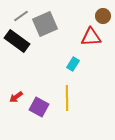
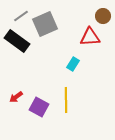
red triangle: moved 1 px left
yellow line: moved 1 px left, 2 px down
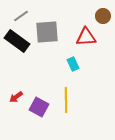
gray square: moved 2 px right, 8 px down; rotated 20 degrees clockwise
red triangle: moved 4 px left
cyan rectangle: rotated 56 degrees counterclockwise
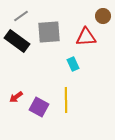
gray square: moved 2 px right
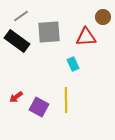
brown circle: moved 1 px down
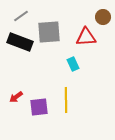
black rectangle: moved 3 px right, 1 px down; rotated 15 degrees counterclockwise
purple square: rotated 36 degrees counterclockwise
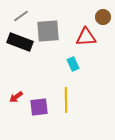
gray square: moved 1 px left, 1 px up
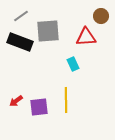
brown circle: moved 2 px left, 1 px up
red arrow: moved 4 px down
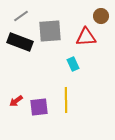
gray square: moved 2 px right
